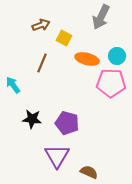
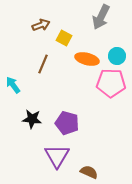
brown line: moved 1 px right, 1 px down
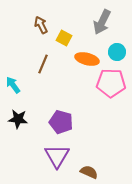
gray arrow: moved 1 px right, 5 px down
brown arrow: rotated 96 degrees counterclockwise
cyan circle: moved 4 px up
black star: moved 14 px left
purple pentagon: moved 6 px left, 1 px up
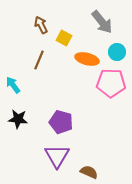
gray arrow: rotated 65 degrees counterclockwise
brown line: moved 4 px left, 4 px up
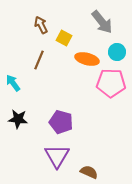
cyan arrow: moved 2 px up
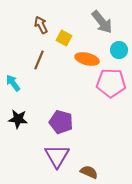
cyan circle: moved 2 px right, 2 px up
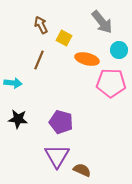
cyan arrow: rotated 132 degrees clockwise
brown semicircle: moved 7 px left, 2 px up
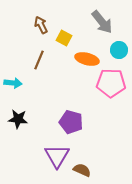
purple pentagon: moved 10 px right
